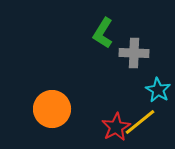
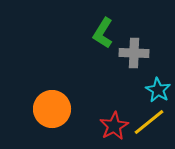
yellow line: moved 9 px right
red star: moved 2 px left, 1 px up
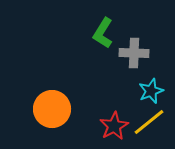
cyan star: moved 7 px left, 1 px down; rotated 20 degrees clockwise
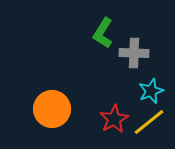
red star: moved 7 px up
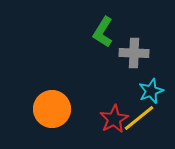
green L-shape: moved 1 px up
yellow line: moved 10 px left, 4 px up
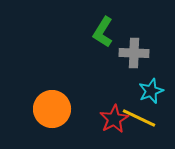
yellow line: rotated 64 degrees clockwise
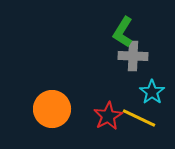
green L-shape: moved 20 px right
gray cross: moved 1 px left, 3 px down
cyan star: moved 1 px right, 1 px down; rotated 15 degrees counterclockwise
red star: moved 6 px left, 3 px up
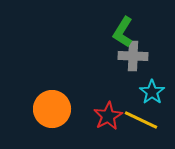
yellow line: moved 2 px right, 2 px down
